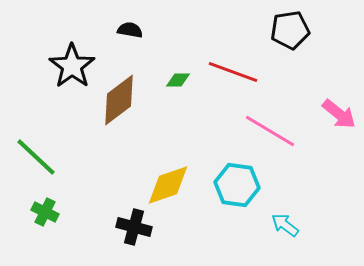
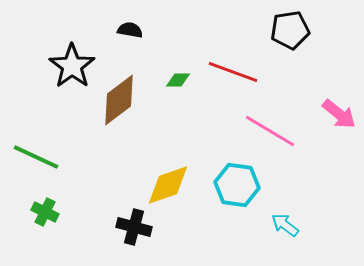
green line: rotated 18 degrees counterclockwise
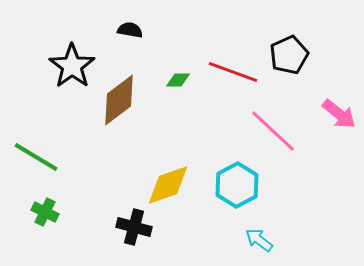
black pentagon: moved 1 px left, 25 px down; rotated 15 degrees counterclockwise
pink line: moved 3 px right; rotated 12 degrees clockwise
green line: rotated 6 degrees clockwise
cyan hexagon: rotated 24 degrees clockwise
cyan arrow: moved 26 px left, 15 px down
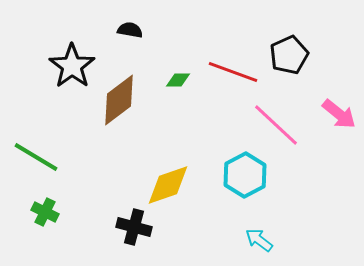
pink line: moved 3 px right, 6 px up
cyan hexagon: moved 8 px right, 10 px up
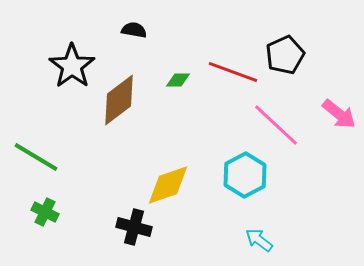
black semicircle: moved 4 px right
black pentagon: moved 4 px left
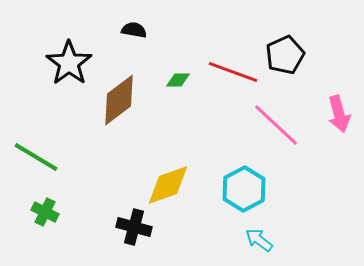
black star: moved 3 px left, 3 px up
pink arrow: rotated 36 degrees clockwise
cyan hexagon: moved 1 px left, 14 px down
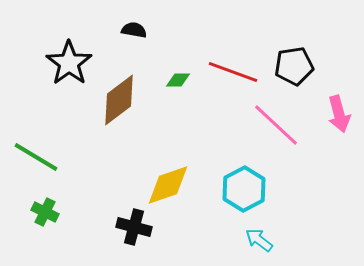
black pentagon: moved 9 px right, 11 px down; rotated 15 degrees clockwise
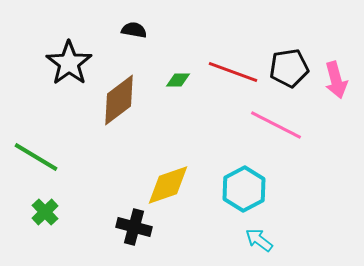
black pentagon: moved 5 px left, 2 px down
pink arrow: moved 3 px left, 34 px up
pink line: rotated 16 degrees counterclockwise
green cross: rotated 20 degrees clockwise
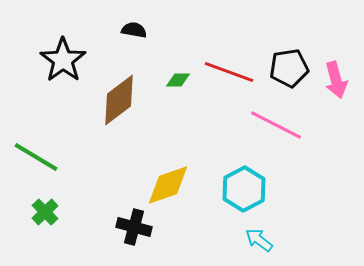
black star: moved 6 px left, 3 px up
red line: moved 4 px left
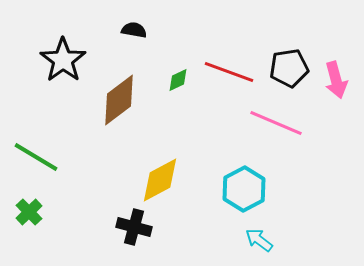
green diamond: rotated 25 degrees counterclockwise
pink line: moved 2 px up; rotated 4 degrees counterclockwise
yellow diamond: moved 8 px left, 5 px up; rotated 9 degrees counterclockwise
green cross: moved 16 px left
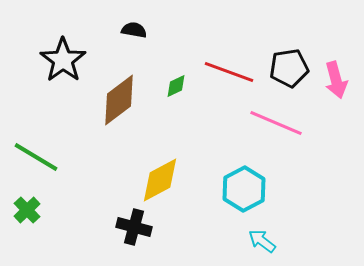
green diamond: moved 2 px left, 6 px down
green cross: moved 2 px left, 2 px up
cyan arrow: moved 3 px right, 1 px down
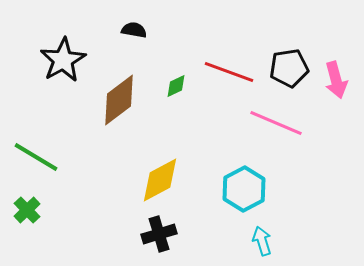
black star: rotated 6 degrees clockwise
black cross: moved 25 px right, 7 px down; rotated 32 degrees counterclockwise
cyan arrow: rotated 36 degrees clockwise
